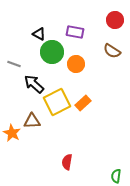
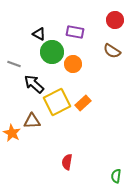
orange circle: moved 3 px left
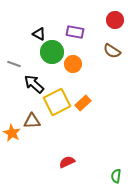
red semicircle: rotated 56 degrees clockwise
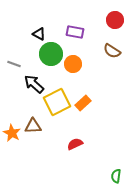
green circle: moved 1 px left, 2 px down
brown triangle: moved 1 px right, 5 px down
red semicircle: moved 8 px right, 18 px up
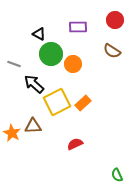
purple rectangle: moved 3 px right, 5 px up; rotated 12 degrees counterclockwise
green semicircle: moved 1 px right, 1 px up; rotated 32 degrees counterclockwise
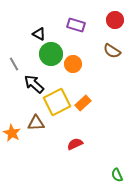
purple rectangle: moved 2 px left, 2 px up; rotated 18 degrees clockwise
gray line: rotated 40 degrees clockwise
brown triangle: moved 3 px right, 3 px up
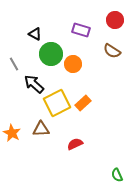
purple rectangle: moved 5 px right, 5 px down
black triangle: moved 4 px left
yellow square: moved 1 px down
brown triangle: moved 5 px right, 6 px down
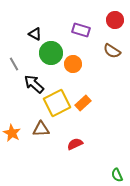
green circle: moved 1 px up
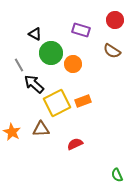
gray line: moved 5 px right, 1 px down
orange rectangle: moved 2 px up; rotated 21 degrees clockwise
orange star: moved 1 px up
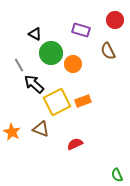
brown semicircle: moved 4 px left; rotated 30 degrees clockwise
yellow square: moved 1 px up
brown triangle: rotated 24 degrees clockwise
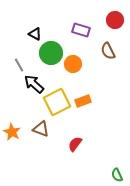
red semicircle: rotated 28 degrees counterclockwise
